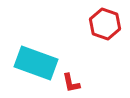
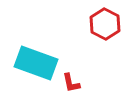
red hexagon: rotated 8 degrees clockwise
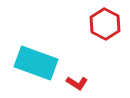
red L-shape: moved 6 px right; rotated 45 degrees counterclockwise
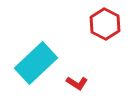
cyan rectangle: rotated 63 degrees counterclockwise
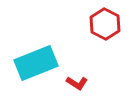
cyan rectangle: rotated 21 degrees clockwise
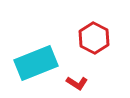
red hexagon: moved 11 px left, 14 px down
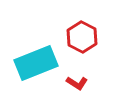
red hexagon: moved 12 px left, 1 px up
